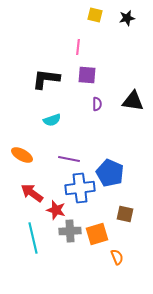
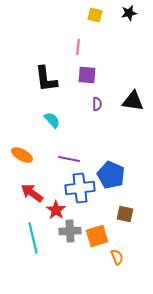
black star: moved 2 px right, 5 px up
black L-shape: rotated 104 degrees counterclockwise
cyan semicircle: rotated 114 degrees counterclockwise
blue pentagon: moved 1 px right, 2 px down
red star: rotated 18 degrees clockwise
orange square: moved 2 px down
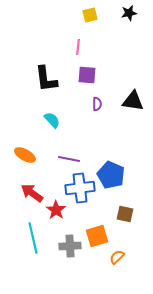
yellow square: moved 5 px left; rotated 28 degrees counterclockwise
orange ellipse: moved 3 px right
gray cross: moved 15 px down
orange semicircle: rotated 112 degrees counterclockwise
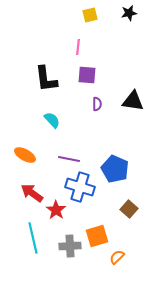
blue pentagon: moved 4 px right, 6 px up
blue cross: moved 1 px up; rotated 24 degrees clockwise
brown square: moved 4 px right, 5 px up; rotated 30 degrees clockwise
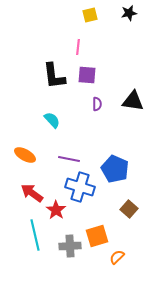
black L-shape: moved 8 px right, 3 px up
cyan line: moved 2 px right, 3 px up
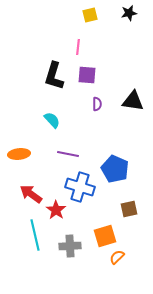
black L-shape: rotated 24 degrees clockwise
orange ellipse: moved 6 px left, 1 px up; rotated 35 degrees counterclockwise
purple line: moved 1 px left, 5 px up
red arrow: moved 1 px left, 1 px down
brown square: rotated 36 degrees clockwise
orange square: moved 8 px right
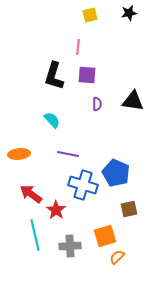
blue pentagon: moved 1 px right, 4 px down
blue cross: moved 3 px right, 2 px up
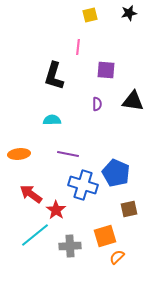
purple square: moved 19 px right, 5 px up
cyan semicircle: rotated 48 degrees counterclockwise
cyan line: rotated 64 degrees clockwise
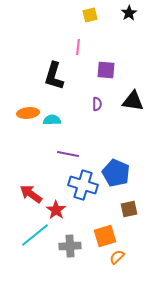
black star: rotated 21 degrees counterclockwise
orange ellipse: moved 9 px right, 41 px up
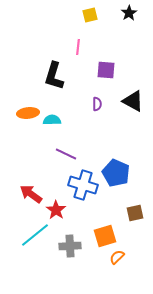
black triangle: rotated 20 degrees clockwise
purple line: moved 2 px left; rotated 15 degrees clockwise
brown square: moved 6 px right, 4 px down
